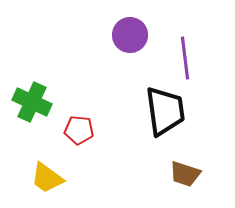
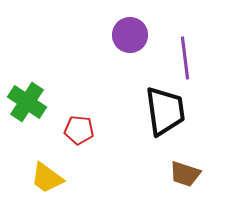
green cross: moved 5 px left; rotated 9 degrees clockwise
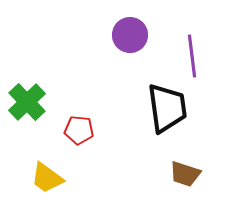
purple line: moved 7 px right, 2 px up
green cross: rotated 12 degrees clockwise
black trapezoid: moved 2 px right, 3 px up
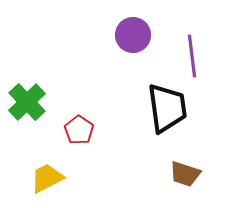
purple circle: moved 3 px right
red pentagon: rotated 28 degrees clockwise
yellow trapezoid: rotated 117 degrees clockwise
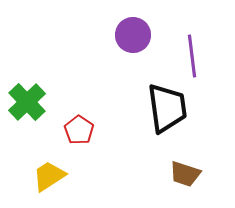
yellow trapezoid: moved 2 px right, 2 px up; rotated 6 degrees counterclockwise
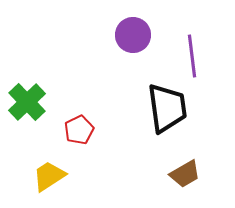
red pentagon: rotated 12 degrees clockwise
brown trapezoid: rotated 48 degrees counterclockwise
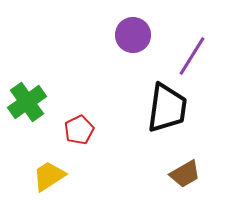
purple line: rotated 39 degrees clockwise
green cross: rotated 9 degrees clockwise
black trapezoid: rotated 16 degrees clockwise
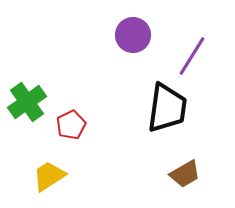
red pentagon: moved 8 px left, 5 px up
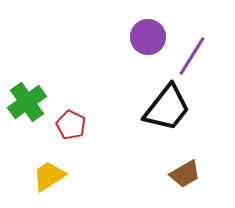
purple circle: moved 15 px right, 2 px down
black trapezoid: rotated 30 degrees clockwise
red pentagon: rotated 20 degrees counterclockwise
